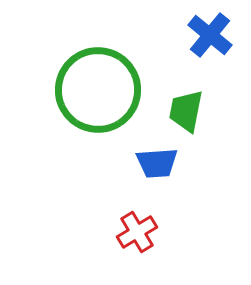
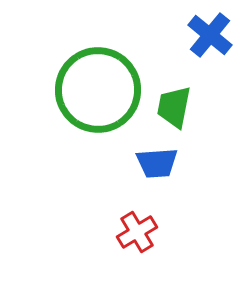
green trapezoid: moved 12 px left, 4 px up
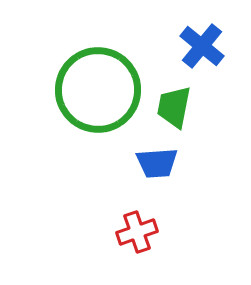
blue cross: moved 8 px left, 11 px down
red cross: rotated 12 degrees clockwise
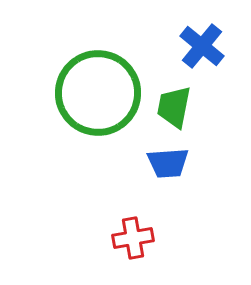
green circle: moved 3 px down
blue trapezoid: moved 11 px right
red cross: moved 4 px left, 6 px down; rotated 9 degrees clockwise
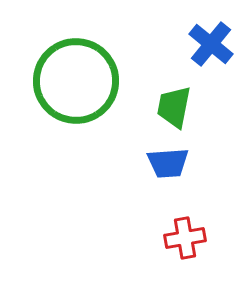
blue cross: moved 9 px right, 2 px up
green circle: moved 22 px left, 12 px up
red cross: moved 52 px right
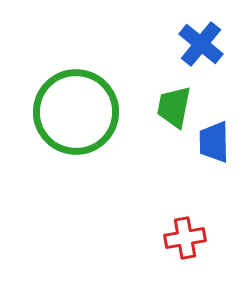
blue cross: moved 10 px left
green circle: moved 31 px down
blue trapezoid: moved 46 px right, 21 px up; rotated 93 degrees clockwise
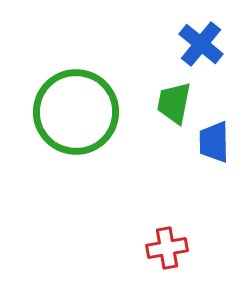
green trapezoid: moved 4 px up
red cross: moved 18 px left, 10 px down
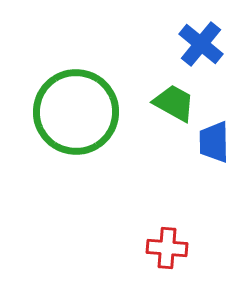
green trapezoid: rotated 108 degrees clockwise
red cross: rotated 15 degrees clockwise
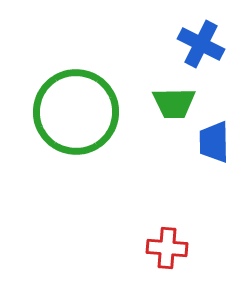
blue cross: rotated 12 degrees counterclockwise
green trapezoid: rotated 150 degrees clockwise
